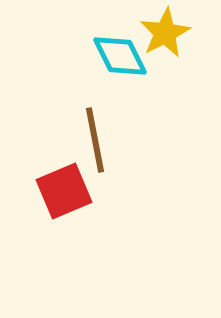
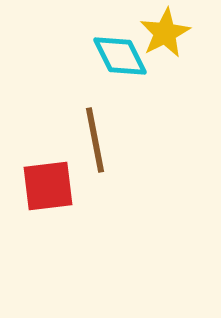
red square: moved 16 px left, 5 px up; rotated 16 degrees clockwise
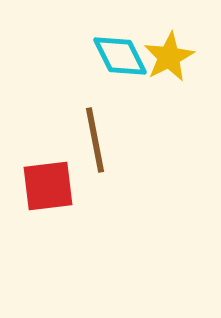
yellow star: moved 4 px right, 24 px down
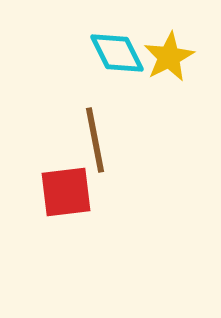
cyan diamond: moved 3 px left, 3 px up
red square: moved 18 px right, 6 px down
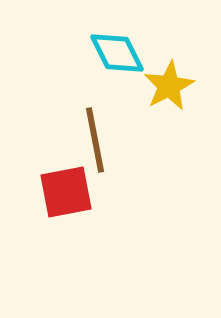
yellow star: moved 29 px down
red square: rotated 4 degrees counterclockwise
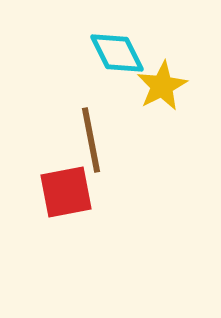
yellow star: moved 7 px left
brown line: moved 4 px left
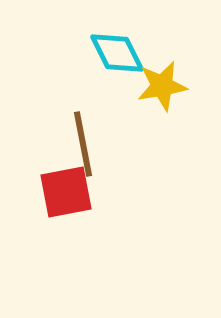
yellow star: rotated 18 degrees clockwise
brown line: moved 8 px left, 4 px down
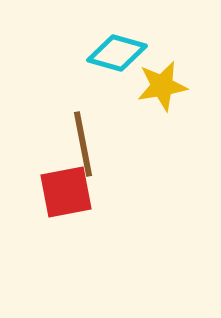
cyan diamond: rotated 48 degrees counterclockwise
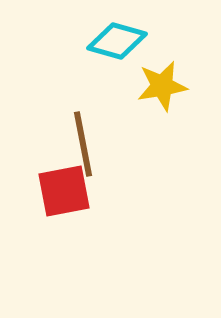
cyan diamond: moved 12 px up
red square: moved 2 px left, 1 px up
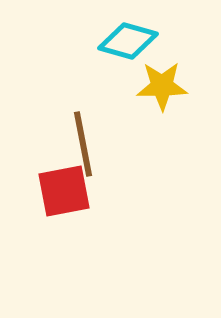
cyan diamond: moved 11 px right
yellow star: rotated 9 degrees clockwise
